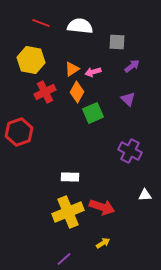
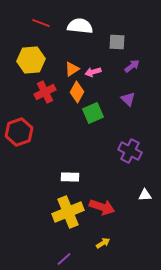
yellow hexagon: rotated 16 degrees counterclockwise
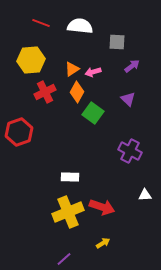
green square: rotated 30 degrees counterclockwise
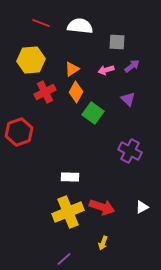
pink arrow: moved 13 px right, 2 px up
orange diamond: moved 1 px left
white triangle: moved 3 px left, 12 px down; rotated 24 degrees counterclockwise
yellow arrow: rotated 144 degrees clockwise
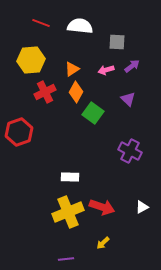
yellow arrow: rotated 24 degrees clockwise
purple line: moved 2 px right; rotated 35 degrees clockwise
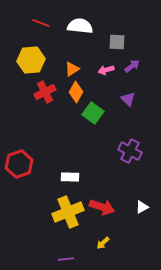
red hexagon: moved 32 px down
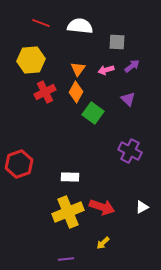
orange triangle: moved 6 px right; rotated 21 degrees counterclockwise
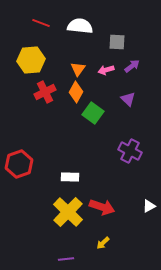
white triangle: moved 7 px right, 1 px up
yellow cross: rotated 24 degrees counterclockwise
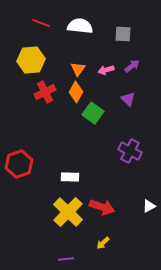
gray square: moved 6 px right, 8 px up
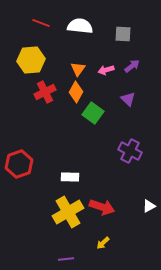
yellow cross: rotated 16 degrees clockwise
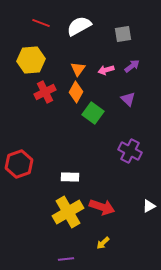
white semicircle: moved 1 px left; rotated 35 degrees counterclockwise
gray square: rotated 12 degrees counterclockwise
